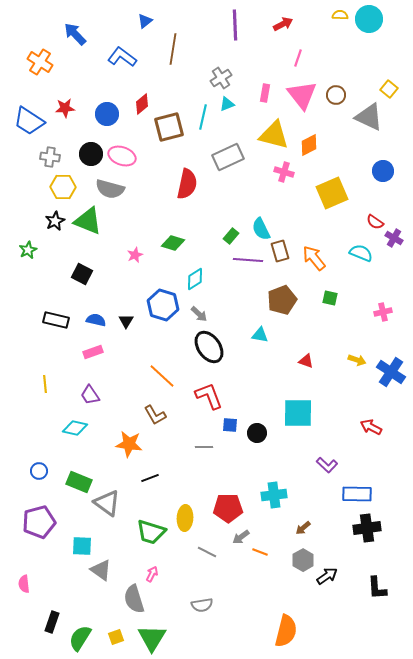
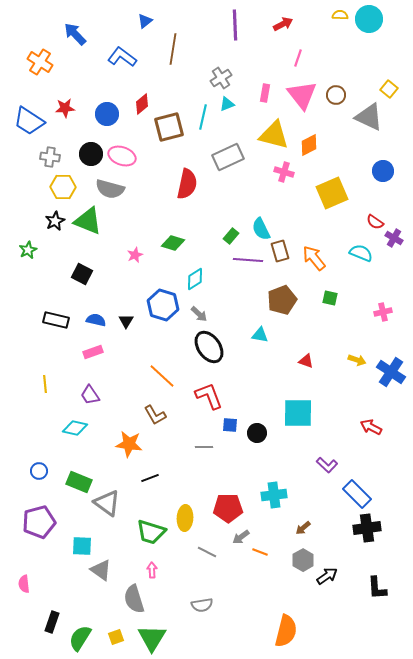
blue rectangle at (357, 494): rotated 44 degrees clockwise
pink arrow at (152, 574): moved 4 px up; rotated 28 degrees counterclockwise
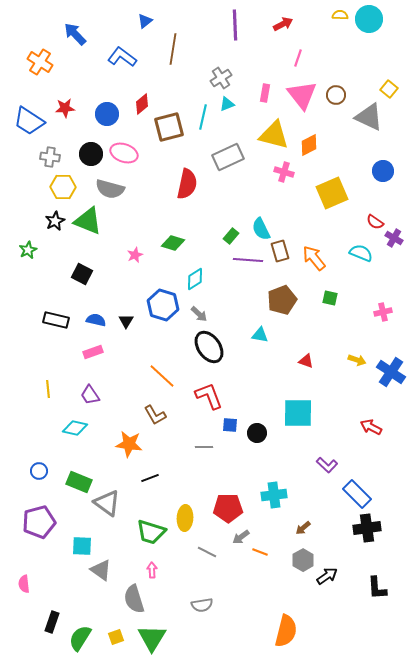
pink ellipse at (122, 156): moved 2 px right, 3 px up
yellow line at (45, 384): moved 3 px right, 5 px down
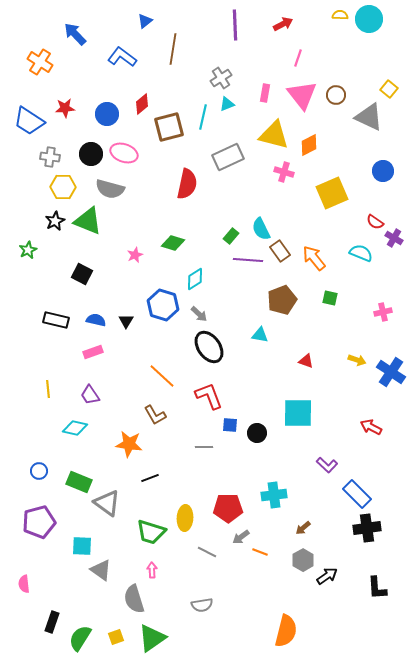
brown rectangle at (280, 251): rotated 20 degrees counterclockwise
green triangle at (152, 638): rotated 24 degrees clockwise
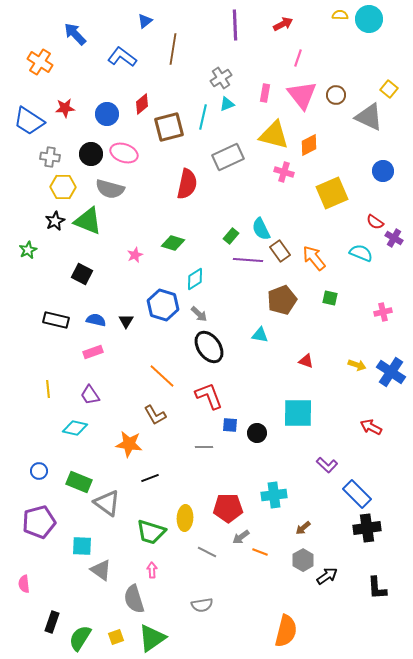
yellow arrow at (357, 360): moved 5 px down
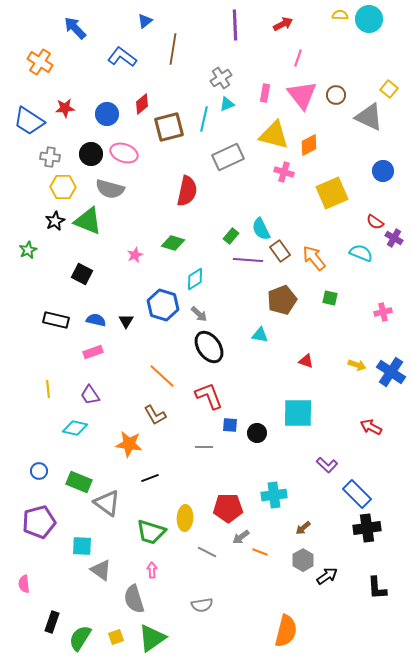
blue arrow at (75, 34): moved 6 px up
cyan line at (203, 117): moved 1 px right, 2 px down
red semicircle at (187, 184): moved 7 px down
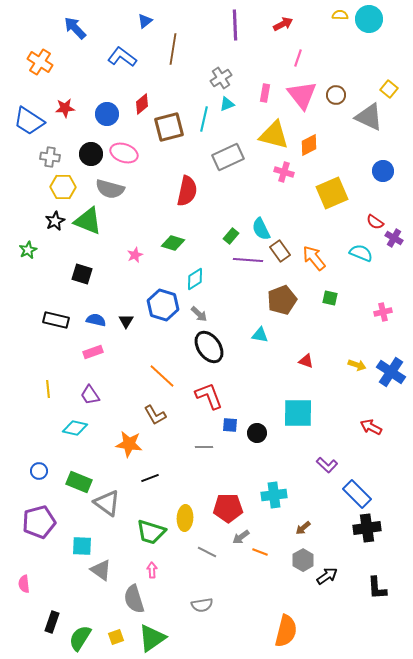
black square at (82, 274): rotated 10 degrees counterclockwise
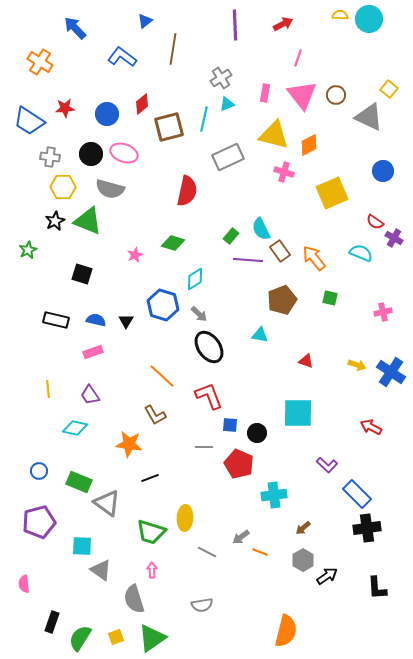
red pentagon at (228, 508): moved 11 px right, 44 px up; rotated 24 degrees clockwise
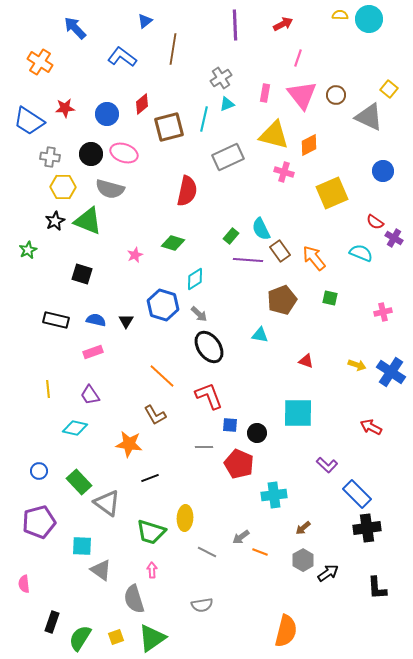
green rectangle at (79, 482): rotated 25 degrees clockwise
black arrow at (327, 576): moved 1 px right, 3 px up
